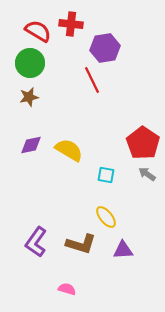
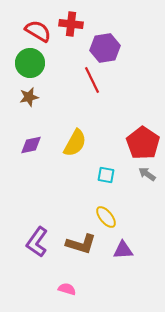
yellow semicircle: moved 6 px right, 7 px up; rotated 88 degrees clockwise
purple L-shape: moved 1 px right
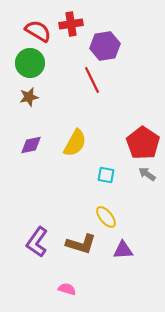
red cross: rotated 15 degrees counterclockwise
purple hexagon: moved 2 px up
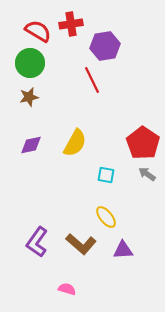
brown L-shape: rotated 24 degrees clockwise
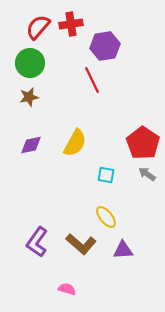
red semicircle: moved 4 px up; rotated 80 degrees counterclockwise
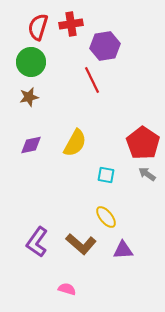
red semicircle: rotated 24 degrees counterclockwise
green circle: moved 1 px right, 1 px up
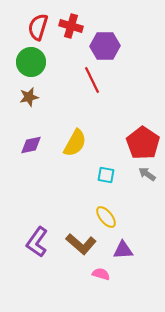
red cross: moved 2 px down; rotated 25 degrees clockwise
purple hexagon: rotated 8 degrees clockwise
pink semicircle: moved 34 px right, 15 px up
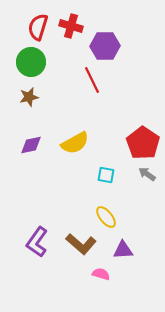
yellow semicircle: rotated 32 degrees clockwise
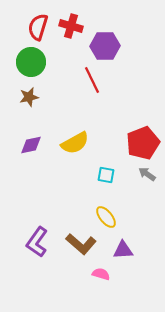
red pentagon: rotated 16 degrees clockwise
